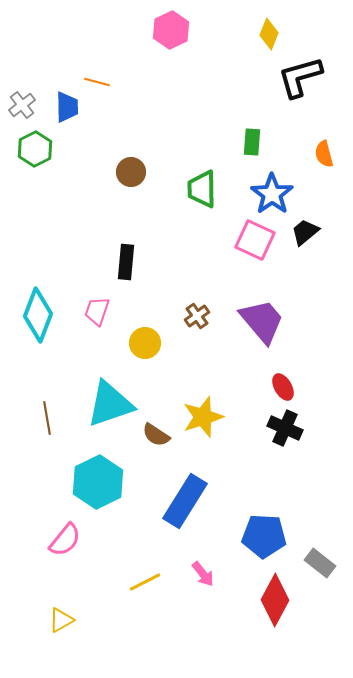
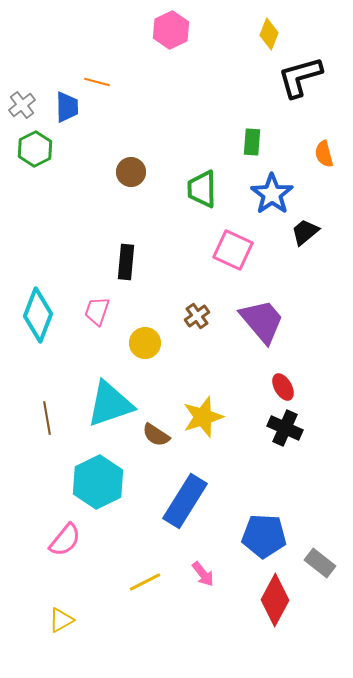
pink square: moved 22 px left, 10 px down
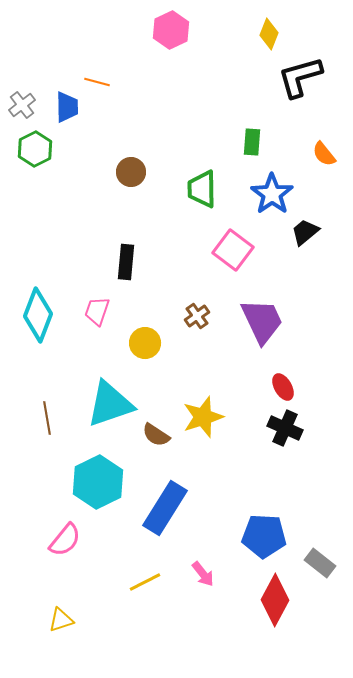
orange semicircle: rotated 24 degrees counterclockwise
pink square: rotated 12 degrees clockwise
purple trapezoid: rotated 15 degrees clockwise
blue rectangle: moved 20 px left, 7 px down
yellow triangle: rotated 12 degrees clockwise
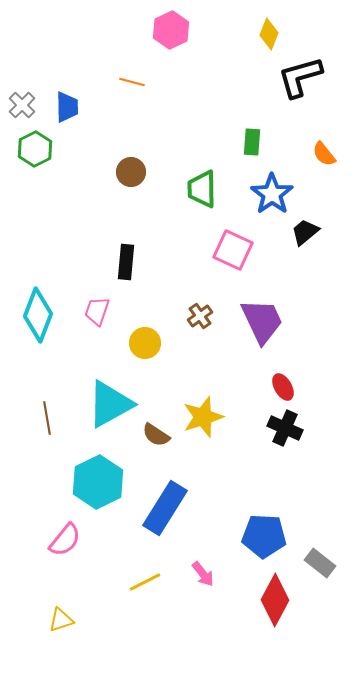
orange line: moved 35 px right
gray cross: rotated 8 degrees counterclockwise
pink square: rotated 12 degrees counterclockwise
brown cross: moved 3 px right
cyan triangle: rotated 10 degrees counterclockwise
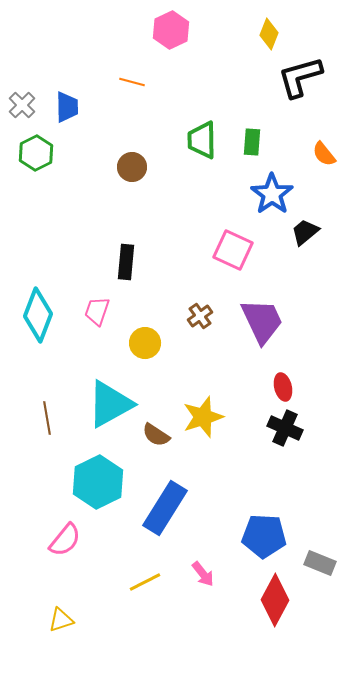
green hexagon: moved 1 px right, 4 px down
brown circle: moved 1 px right, 5 px up
green trapezoid: moved 49 px up
red ellipse: rotated 16 degrees clockwise
gray rectangle: rotated 16 degrees counterclockwise
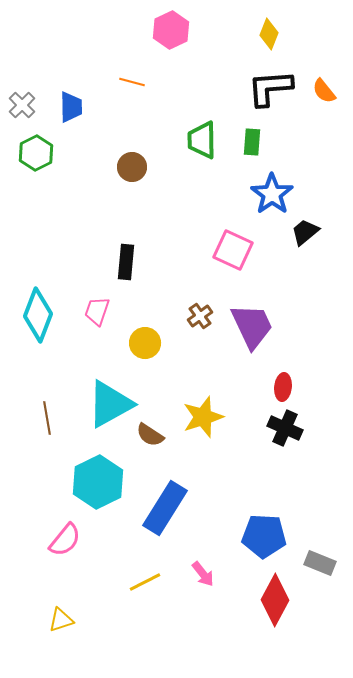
black L-shape: moved 30 px left, 11 px down; rotated 12 degrees clockwise
blue trapezoid: moved 4 px right
orange semicircle: moved 63 px up
purple trapezoid: moved 10 px left, 5 px down
red ellipse: rotated 20 degrees clockwise
brown semicircle: moved 6 px left
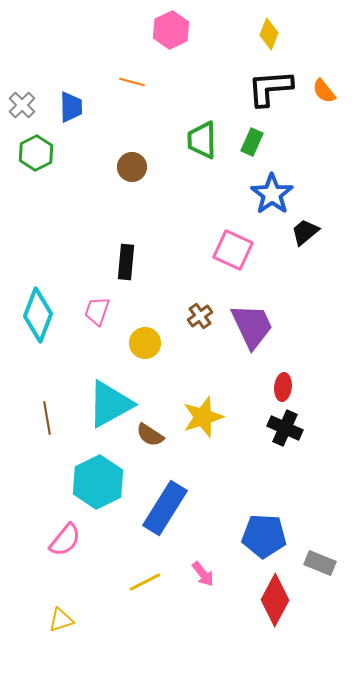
green rectangle: rotated 20 degrees clockwise
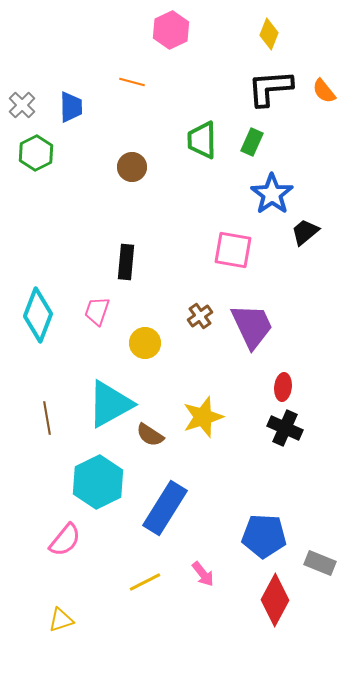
pink square: rotated 15 degrees counterclockwise
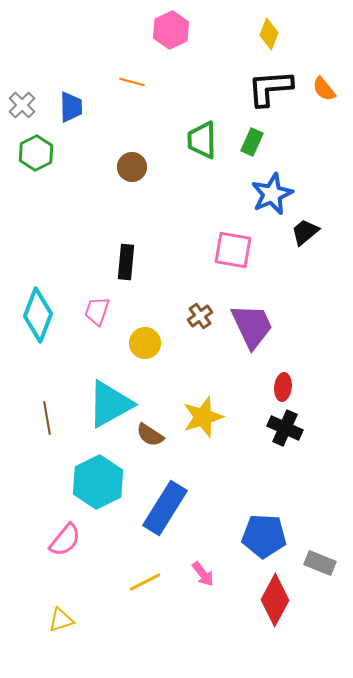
orange semicircle: moved 2 px up
blue star: rotated 12 degrees clockwise
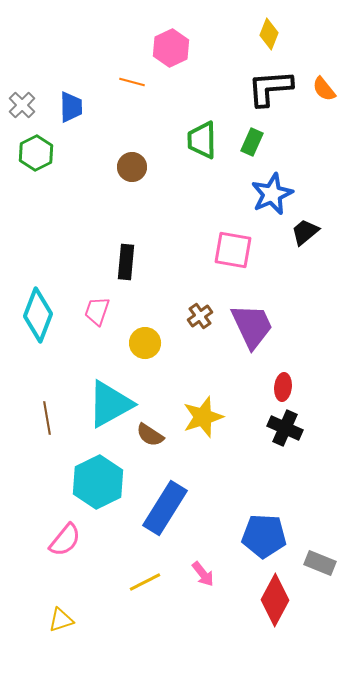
pink hexagon: moved 18 px down
